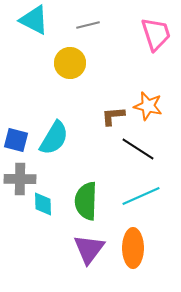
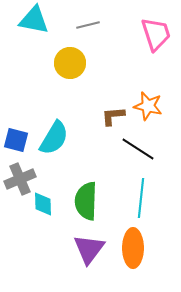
cyan triangle: rotated 16 degrees counterclockwise
gray cross: rotated 24 degrees counterclockwise
cyan line: moved 2 px down; rotated 60 degrees counterclockwise
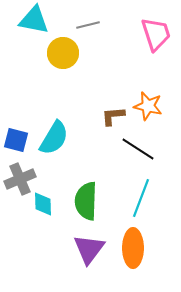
yellow circle: moved 7 px left, 10 px up
cyan line: rotated 15 degrees clockwise
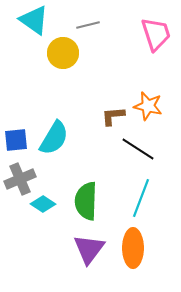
cyan triangle: rotated 24 degrees clockwise
blue square: rotated 20 degrees counterclockwise
cyan diamond: rotated 55 degrees counterclockwise
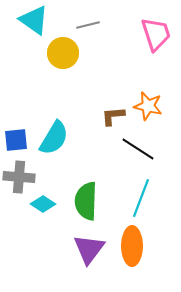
gray cross: moved 1 px left, 2 px up; rotated 28 degrees clockwise
orange ellipse: moved 1 px left, 2 px up
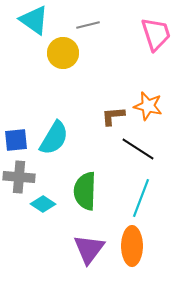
green semicircle: moved 1 px left, 10 px up
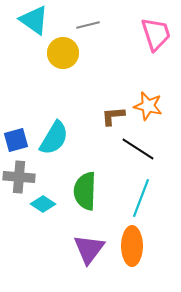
blue square: rotated 10 degrees counterclockwise
